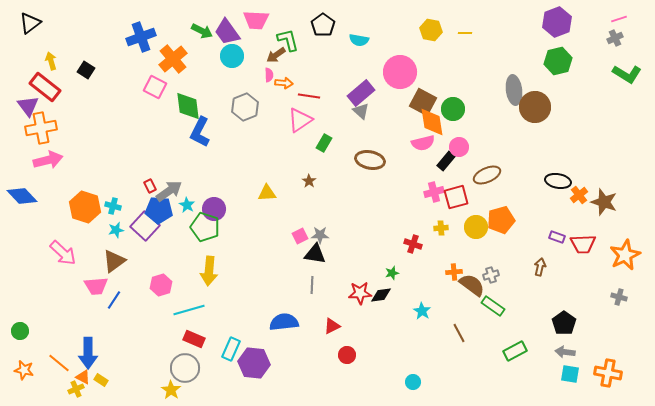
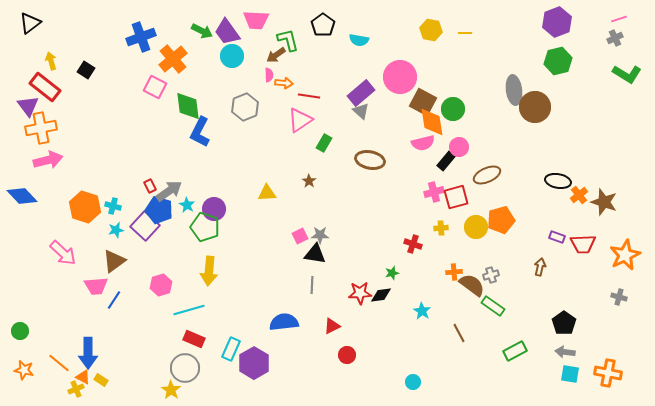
pink circle at (400, 72): moved 5 px down
blue pentagon at (159, 210): rotated 12 degrees clockwise
purple hexagon at (254, 363): rotated 24 degrees clockwise
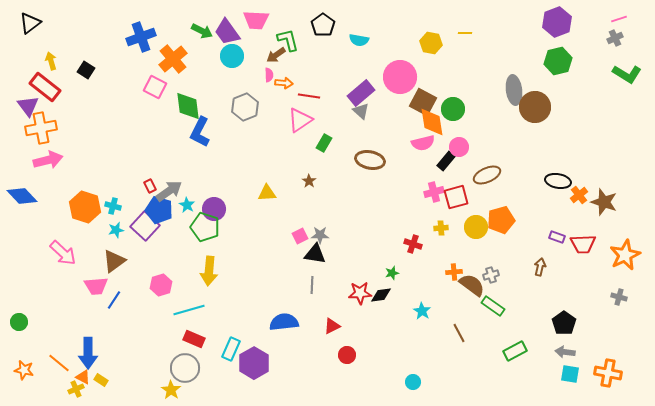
yellow hexagon at (431, 30): moved 13 px down
green circle at (20, 331): moved 1 px left, 9 px up
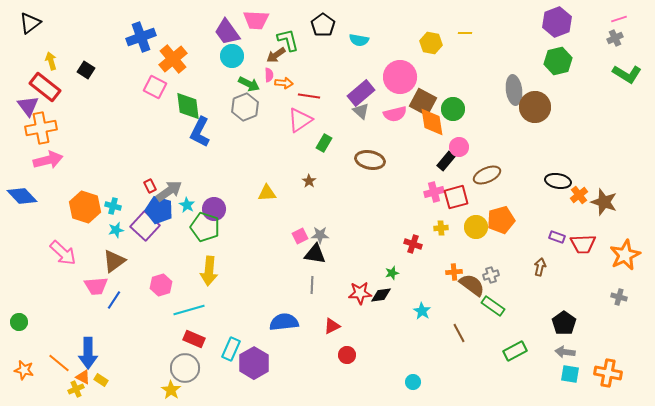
green arrow at (202, 31): moved 47 px right, 53 px down
pink semicircle at (423, 143): moved 28 px left, 29 px up
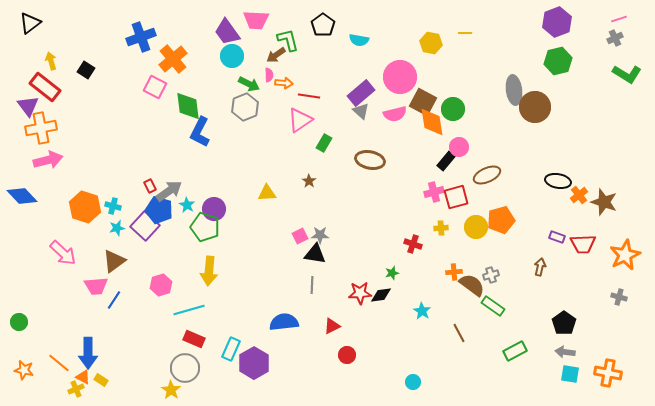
cyan star at (116, 230): moved 1 px right, 2 px up
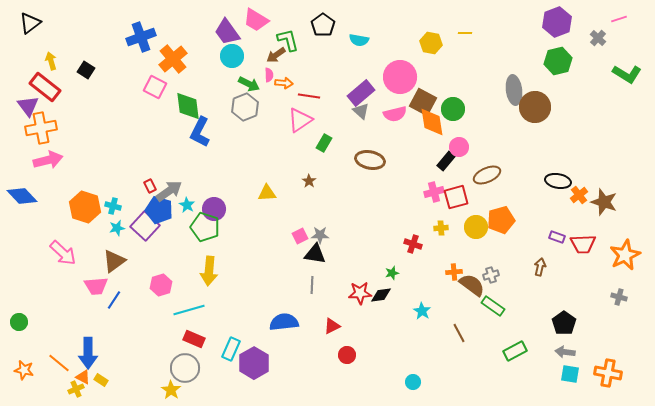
pink trapezoid at (256, 20): rotated 28 degrees clockwise
gray cross at (615, 38): moved 17 px left; rotated 21 degrees counterclockwise
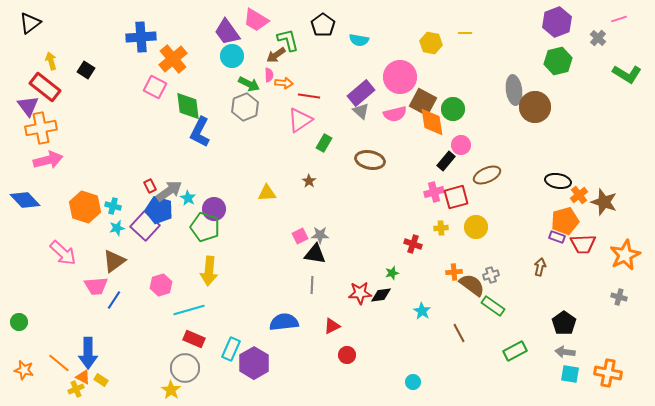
blue cross at (141, 37): rotated 16 degrees clockwise
pink circle at (459, 147): moved 2 px right, 2 px up
blue diamond at (22, 196): moved 3 px right, 4 px down
cyan star at (187, 205): moved 1 px right, 7 px up
orange pentagon at (501, 220): moved 64 px right, 1 px down
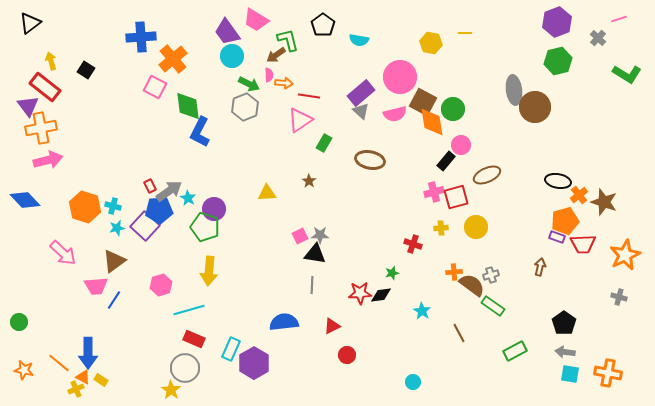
blue pentagon at (159, 210): rotated 20 degrees counterclockwise
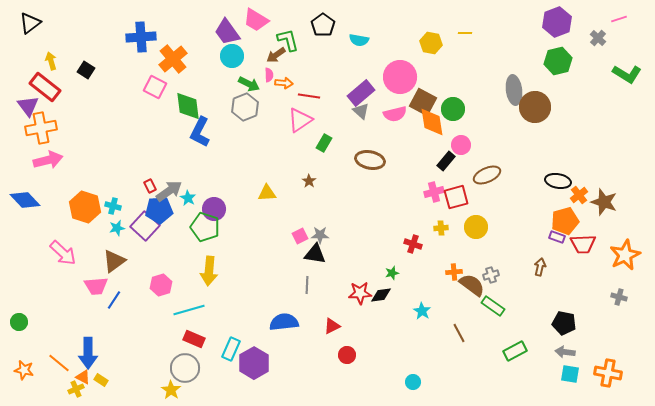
gray line at (312, 285): moved 5 px left
black pentagon at (564, 323): rotated 25 degrees counterclockwise
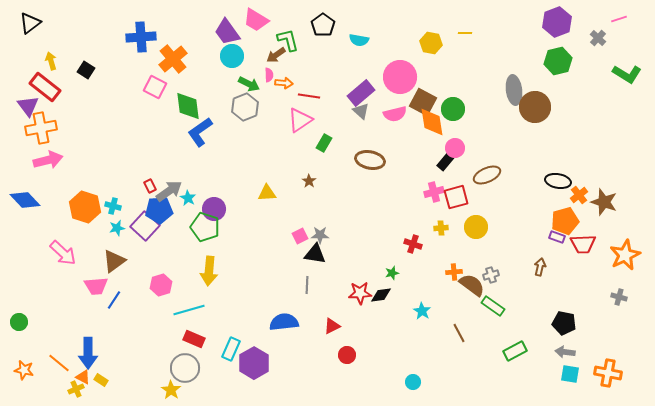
blue L-shape at (200, 132): rotated 28 degrees clockwise
pink circle at (461, 145): moved 6 px left, 3 px down
